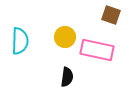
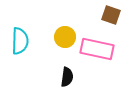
pink rectangle: moved 1 px up
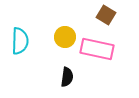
brown square: moved 5 px left; rotated 12 degrees clockwise
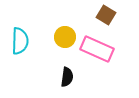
pink rectangle: rotated 12 degrees clockwise
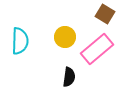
brown square: moved 1 px left, 1 px up
pink rectangle: rotated 64 degrees counterclockwise
black semicircle: moved 2 px right
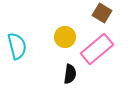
brown square: moved 3 px left, 1 px up
cyan semicircle: moved 3 px left, 5 px down; rotated 16 degrees counterclockwise
black semicircle: moved 1 px right, 3 px up
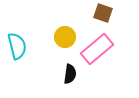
brown square: moved 1 px right; rotated 12 degrees counterclockwise
